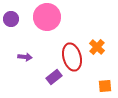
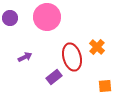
purple circle: moved 1 px left, 1 px up
purple arrow: rotated 32 degrees counterclockwise
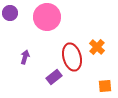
purple circle: moved 5 px up
purple arrow: rotated 48 degrees counterclockwise
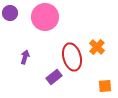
pink circle: moved 2 px left
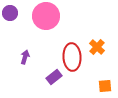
pink circle: moved 1 px right, 1 px up
red ellipse: rotated 12 degrees clockwise
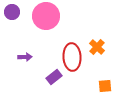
purple circle: moved 2 px right, 1 px up
purple arrow: rotated 72 degrees clockwise
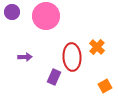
purple rectangle: rotated 28 degrees counterclockwise
orange square: rotated 24 degrees counterclockwise
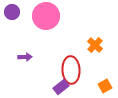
orange cross: moved 2 px left, 2 px up
red ellipse: moved 1 px left, 13 px down
purple rectangle: moved 7 px right, 10 px down; rotated 28 degrees clockwise
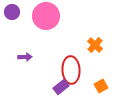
orange square: moved 4 px left
